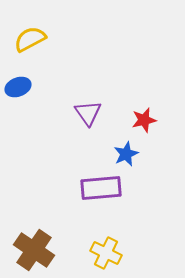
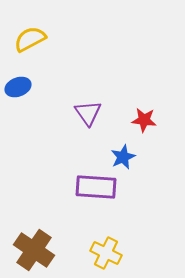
red star: rotated 20 degrees clockwise
blue star: moved 3 px left, 3 px down
purple rectangle: moved 5 px left, 1 px up; rotated 9 degrees clockwise
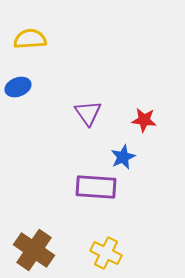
yellow semicircle: rotated 24 degrees clockwise
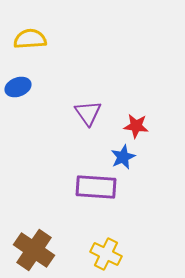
red star: moved 8 px left, 6 px down
yellow cross: moved 1 px down
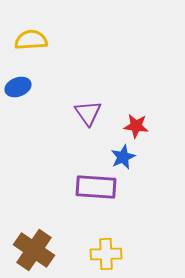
yellow semicircle: moved 1 px right, 1 px down
yellow cross: rotated 28 degrees counterclockwise
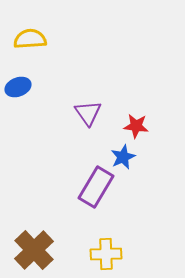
yellow semicircle: moved 1 px left, 1 px up
purple rectangle: rotated 63 degrees counterclockwise
brown cross: rotated 12 degrees clockwise
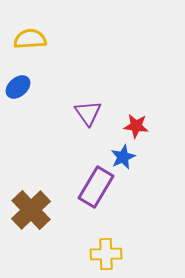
blue ellipse: rotated 20 degrees counterclockwise
brown cross: moved 3 px left, 40 px up
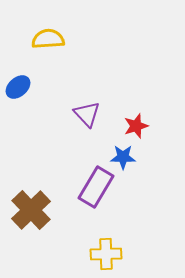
yellow semicircle: moved 18 px right
purple triangle: moved 1 px left, 1 px down; rotated 8 degrees counterclockwise
red star: rotated 25 degrees counterclockwise
blue star: rotated 25 degrees clockwise
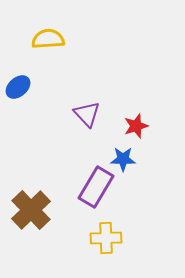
blue star: moved 2 px down
yellow cross: moved 16 px up
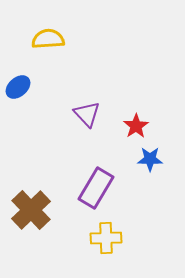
red star: rotated 15 degrees counterclockwise
blue star: moved 27 px right
purple rectangle: moved 1 px down
